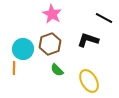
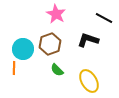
pink star: moved 4 px right
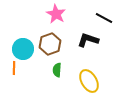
green semicircle: rotated 48 degrees clockwise
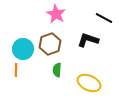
orange line: moved 2 px right, 2 px down
yellow ellipse: moved 2 px down; rotated 35 degrees counterclockwise
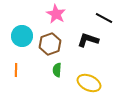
cyan circle: moved 1 px left, 13 px up
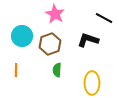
pink star: moved 1 px left
yellow ellipse: moved 3 px right; rotated 65 degrees clockwise
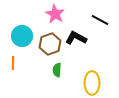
black line: moved 4 px left, 2 px down
black L-shape: moved 12 px left, 2 px up; rotated 10 degrees clockwise
orange line: moved 3 px left, 7 px up
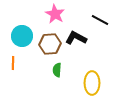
brown hexagon: rotated 15 degrees clockwise
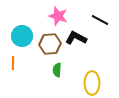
pink star: moved 3 px right, 2 px down; rotated 12 degrees counterclockwise
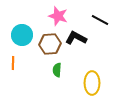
cyan circle: moved 1 px up
